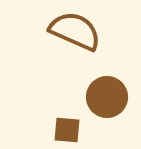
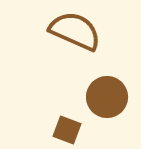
brown square: rotated 16 degrees clockwise
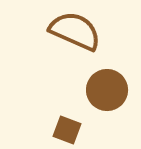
brown circle: moved 7 px up
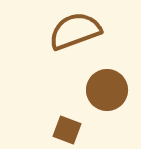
brown semicircle: rotated 44 degrees counterclockwise
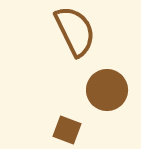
brown semicircle: rotated 84 degrees clockwise
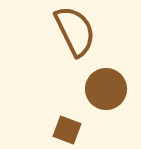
brown circle: moved 1 px left, 1 px up
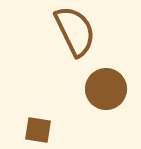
brown square: moved 29 px left; rotated 12 degrees counterclockwise
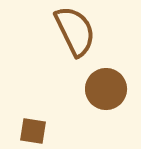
brown square: moved 5 px left, 1 px down
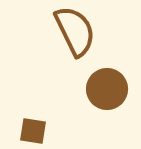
brown circle: moved 1 px right
